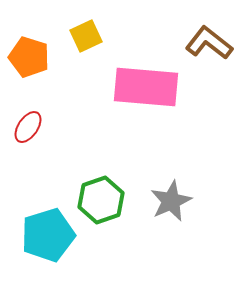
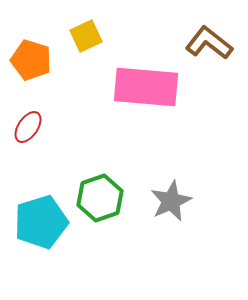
orange pentagon: moved 2 px right, 3 px down
green hexagon: moved 1 px left, 2 px up
cyan pentagon: moved 7 px left, 13 px up
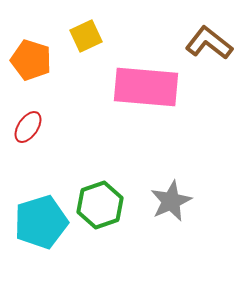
green hexagon: moved 7 px down
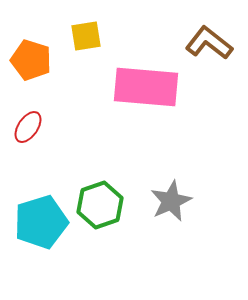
yellow square: rotated 16 degrees clockwise
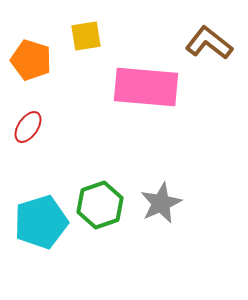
gray star: moved 10 px left, 2 px down
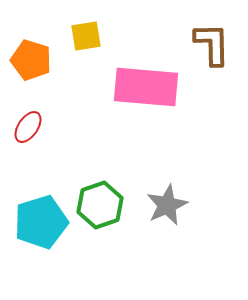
brown L-shape: moved 3 px right, 1 px down; rotated 51 degrees clockwise
gray star: moved 6 px right, 2 px down
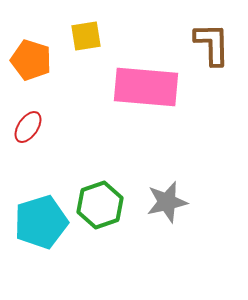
gray star: moved 3 px up; rotated 12 degrees clockwise
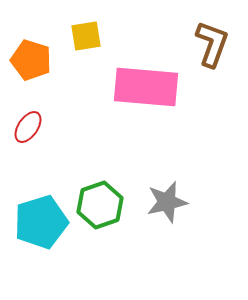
brown L-shape: rotated 21 degrees clockwise
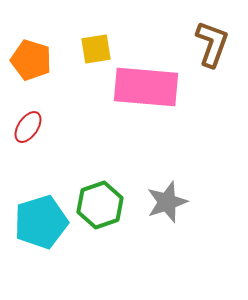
yellow square: moved 10 px right, 13 px down
gray star: rotated 6 degrees counterclockwise
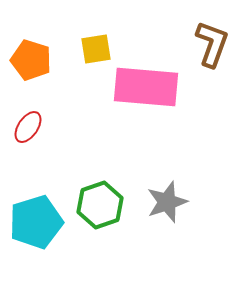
cyan pentagon: moved 5 px left
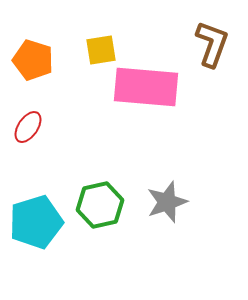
yellow square: moved 5 px right, 1 px down
orange pentagon: moved 2 px right
green hexagon: rotated 6 degrees clockwise
